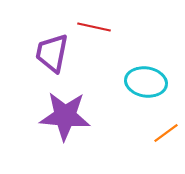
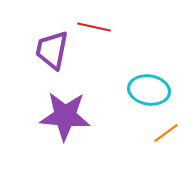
purple trapezoid: moved 3 px up
cyan ellipse: moved 3 px right, 8 px down
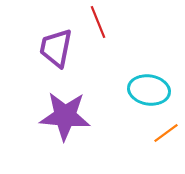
red line: moved 4 px right, 5 px up; rotated 56 degrees clockwise
purple trapezoid: moved 4 px right, 2 px up
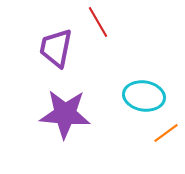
red line: rotated 8 degrees counterclockwise
cyan ellipse: moved 5 px left, 6 px down
purple star: moved 2 px up
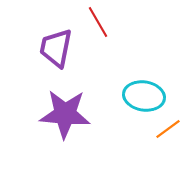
orange line: moved 2 px right, 4 px up
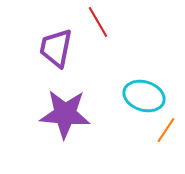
cyan ellipse: rotated 9 degrees clockwise
orange line: moved 2 px left, 1 px down; rotated 20 degrees counterclockwise
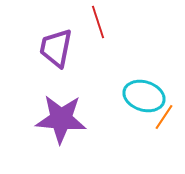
red line: rotated 12 degrees clockwise
purple star: moved 4 px left, 5 px down
orange line: moved 2 px left, 13 px up
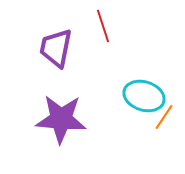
red line: moved 5 px right, 4 px down
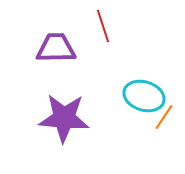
purple trapezoid: rotated 78 degrees clockwise
purple star: moved 3 px right, 1 px up
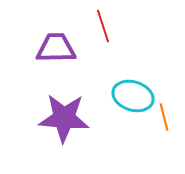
cyan ellipse: moved 11 px left
orange line: rotated 48 degrees counterclockwise
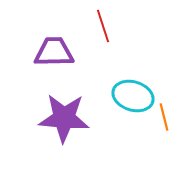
purple trapezoid: moved 2 px left, 4 px down
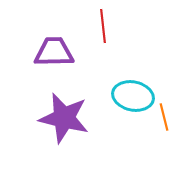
red line: rotated 12 degrees clockwise
cyan ellipse: rotated 6 degrees counterclockwise
purple star: rotated 9 degrees clockwise
